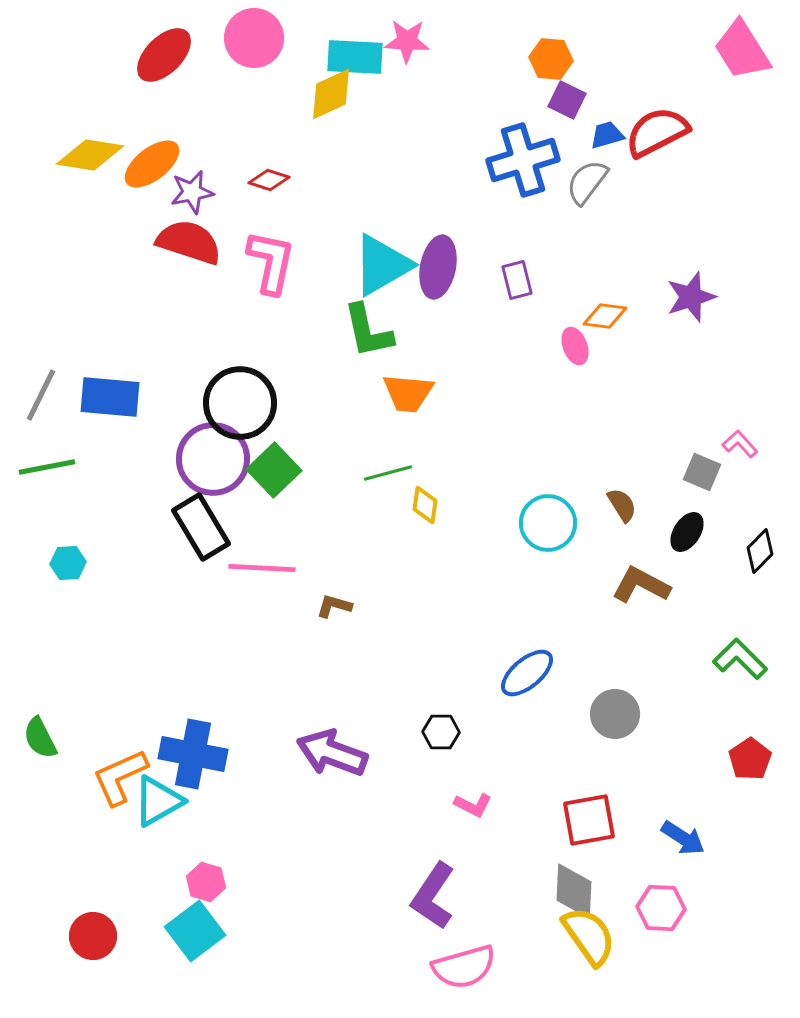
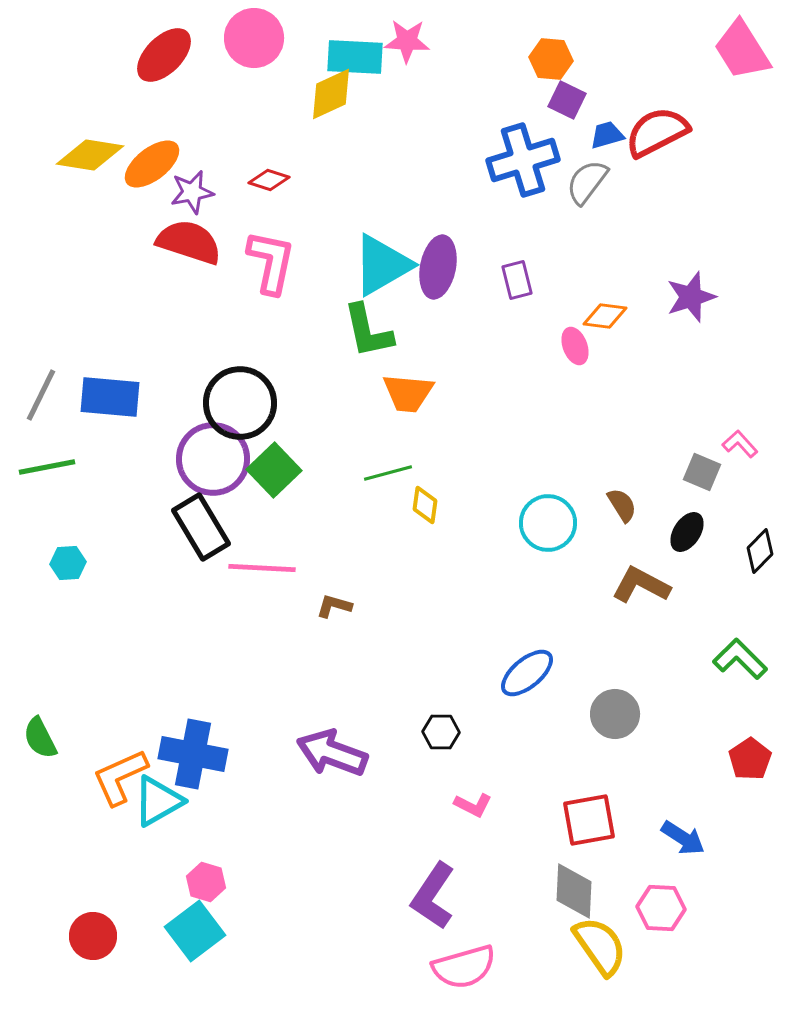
yellow semicircle at (589, 936): moved 11 px right, 10 px down
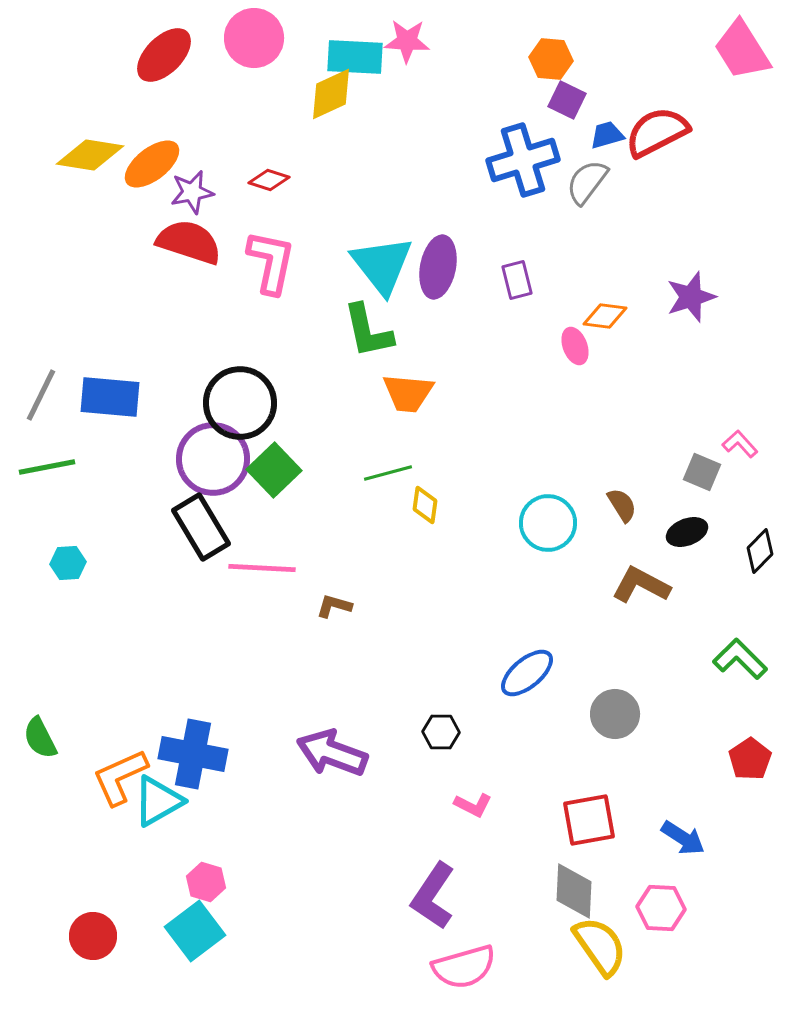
cyan triangle at (382, 265): rotated 38 degrees counterclockwise
black ellipse at (687, 532): rotated 36 degrees clockwise
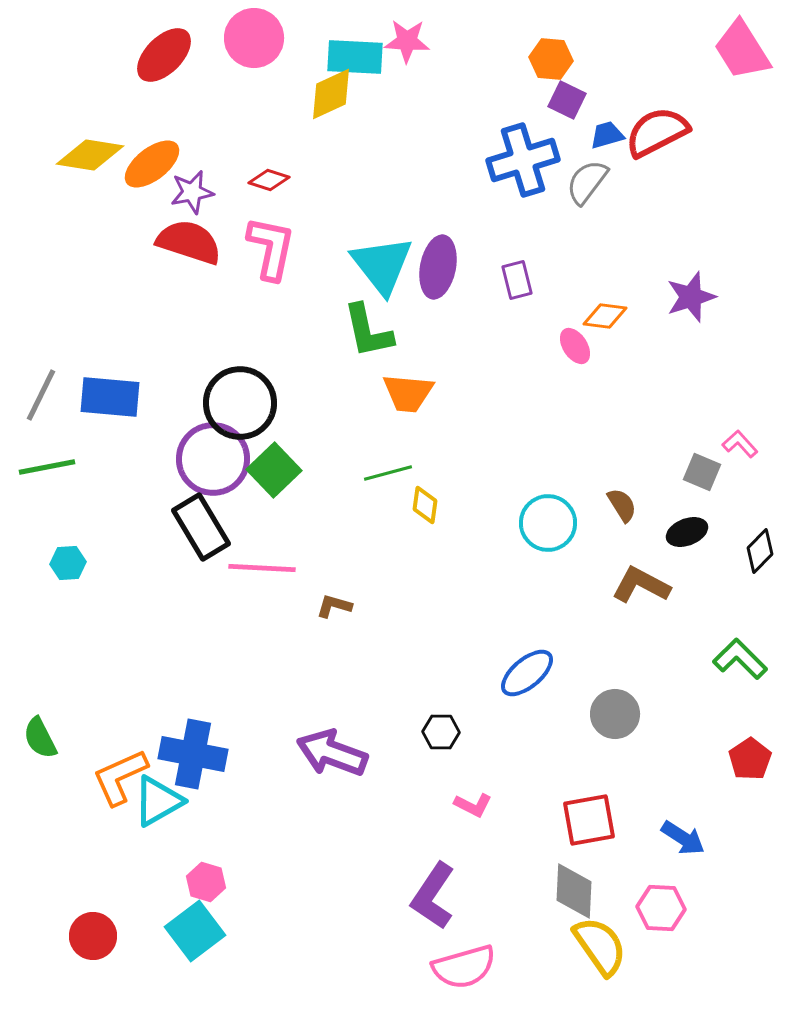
pink L-shape at (271, 262): moved 14 px up
pink ellipse at (575, 346): rotated 12 degrees counterclockwise
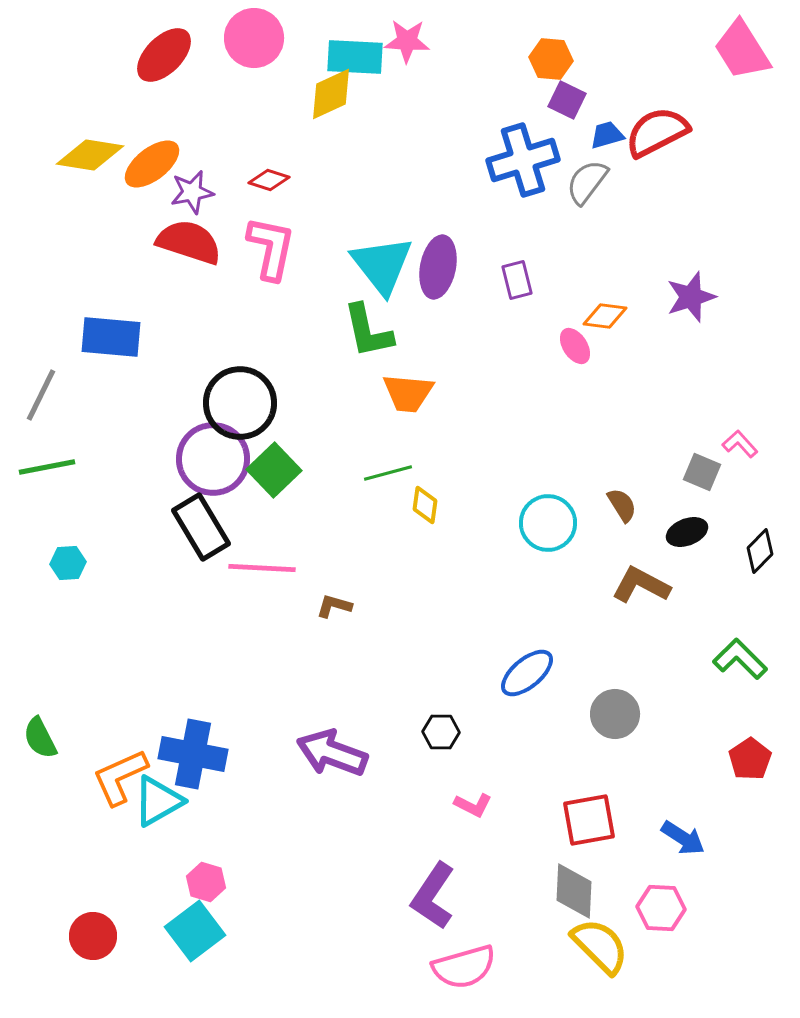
blue rectangle at (110, 397): moved 1 px right, 60 px up
yellow semicircle at (600, 946): rotated 10 degrees counterclockwise
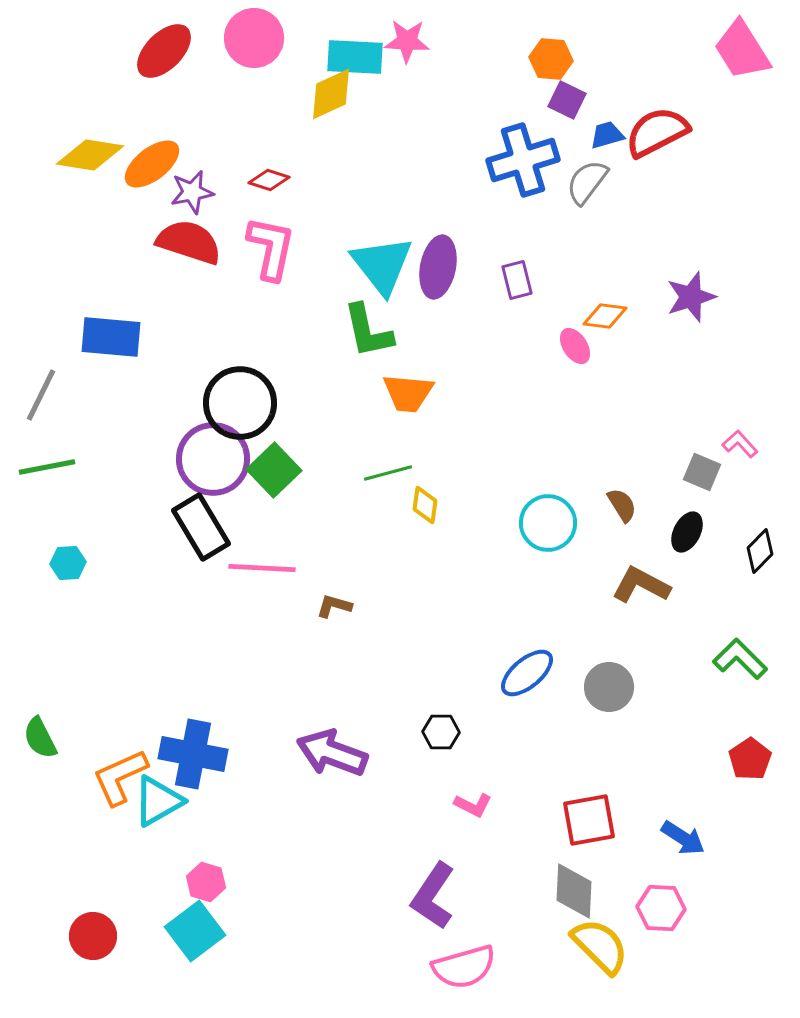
red ellipse at (164, 55): moved 4 px up
black ellipse at (687, 532): rotated 42 degrees counterclockwise
gray circle at (615, 714): moved 6 px left, 27 px up
